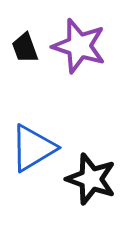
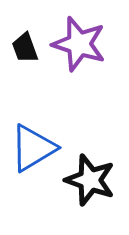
purple star: moved 2 px up
black star: moved 1 px left, 1 px down
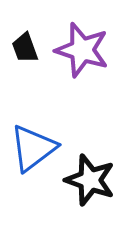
purple star: moved 3 px right, 6 px down
blue triangle: rotated 6 degrees counterclockwise
